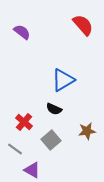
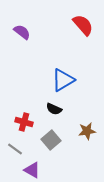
red cross: rotated 24 degrees counterclockwise
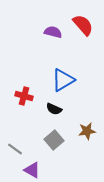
purple semicircle: moved 31 px right; rotated 24 degrees counterclockwise
red cross: moved 26 px up
gray square: moved 3 px right
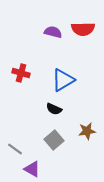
red semicircle: moved 4 px down; rotated 130 degrees clockwise
red cross: moved 3 px left, 23 px up
purple triangle: moved 1 px up
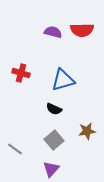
red semicircle: moved 1 px left, 1 px down
blue triangle: rotated 15 degrees clockwise
purple triangle: moved 19 px right; rotated 42 degrees clockwise
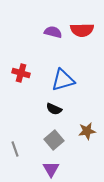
gray line: rotated 35 degrees clockwise
purple triangle: rotated 12 degrees counterclockwise
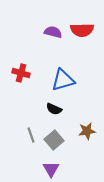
gray line: moved 16 px right, 14 px up
